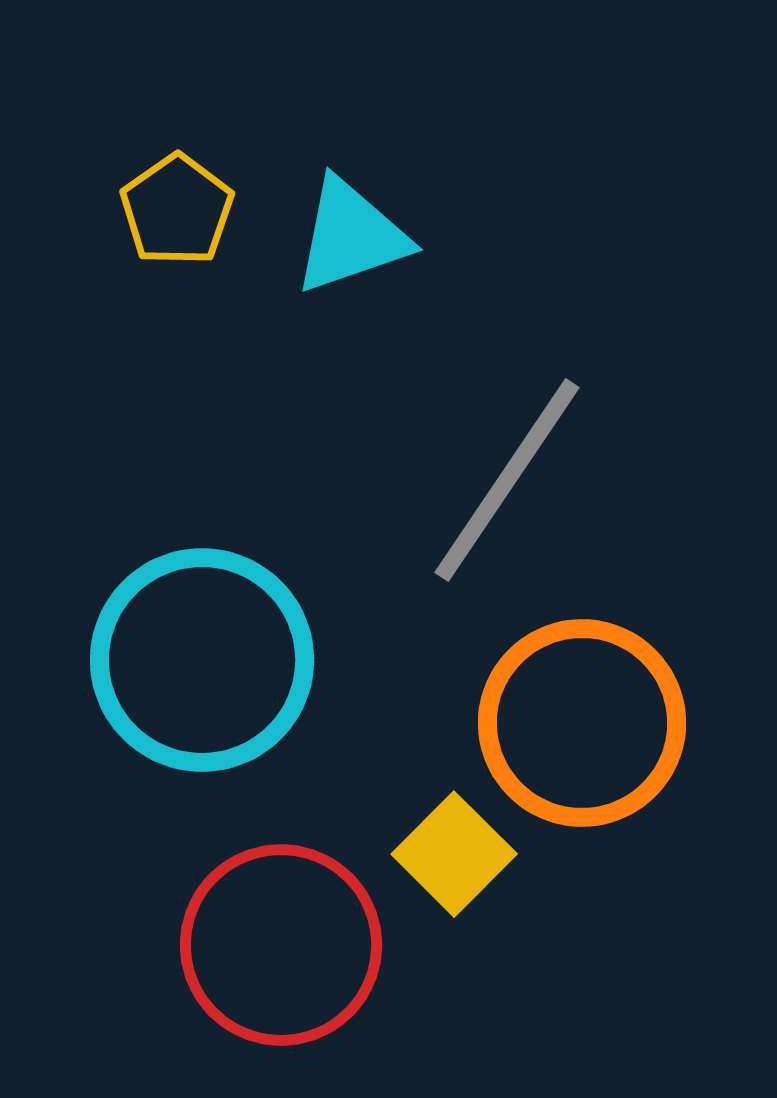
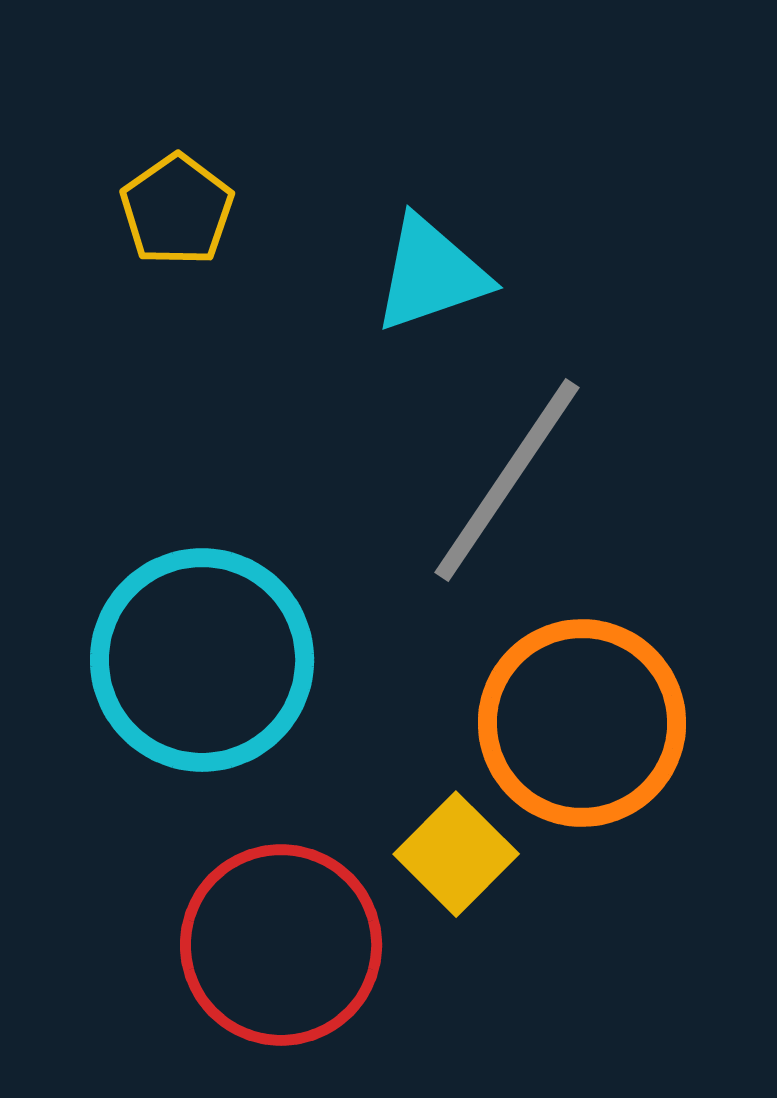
cyan triangle: moved 80 px right, 38 px down
yellow square: moved 2 px right
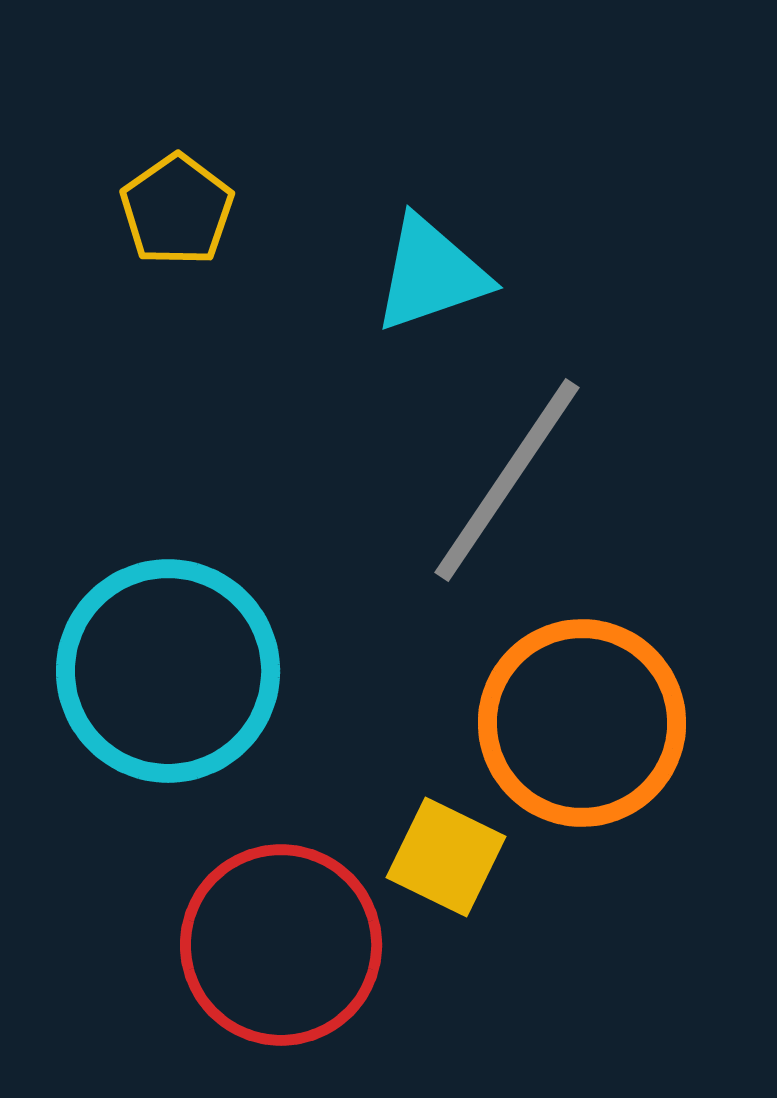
cyan circle: moved 34 px left, 11 px down
yellow square: moved 10 px left, 3 px down; rotated 19 degrees counterclockwise
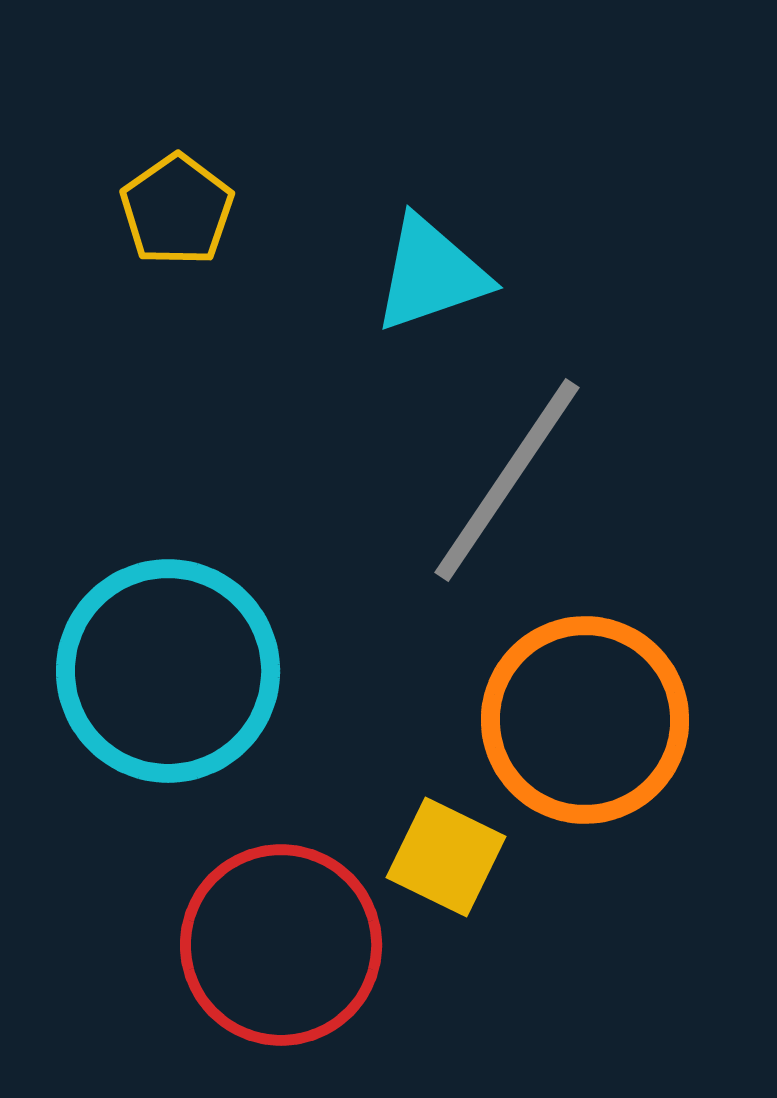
orange circle: moved 3 px right, 3 px up
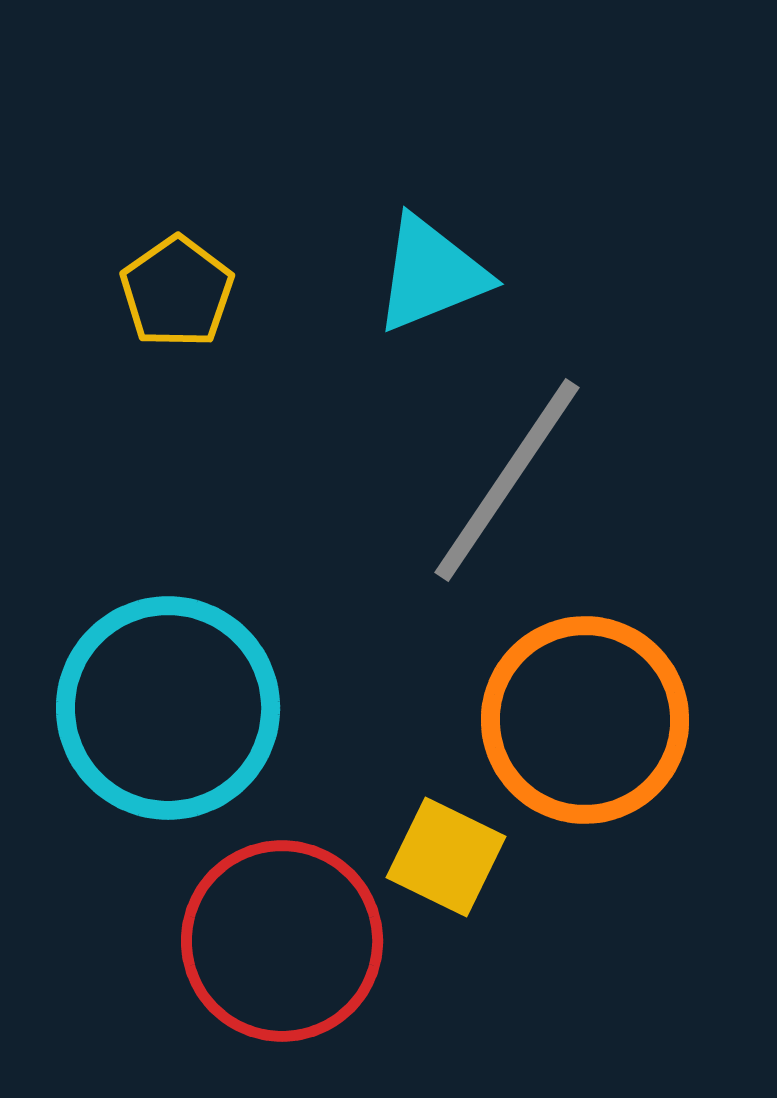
yellow pentagon: moved 82 px down
cyan triangle: rotated 3 degrees counterclockwise
cyan circle: moved 37 px down
red circle: moved 1 px right, 4 px up
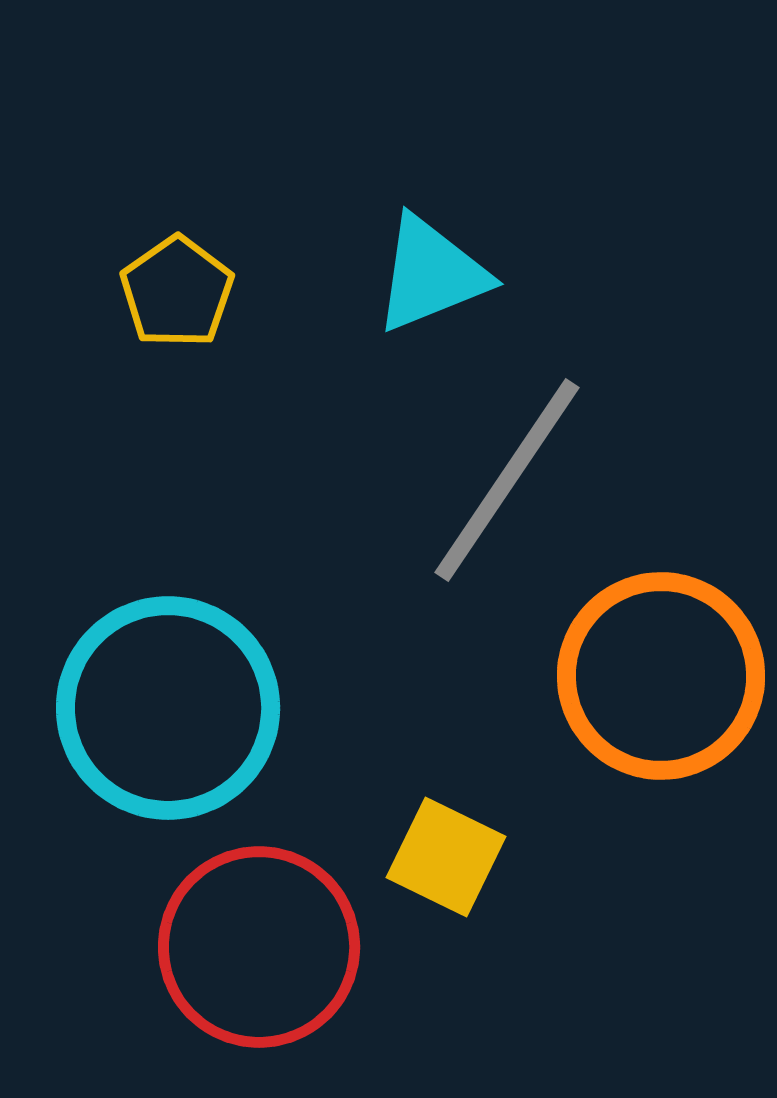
orange circle: moved 76 px right, 44 px up
red circle: moved 23 px left, 6 px down
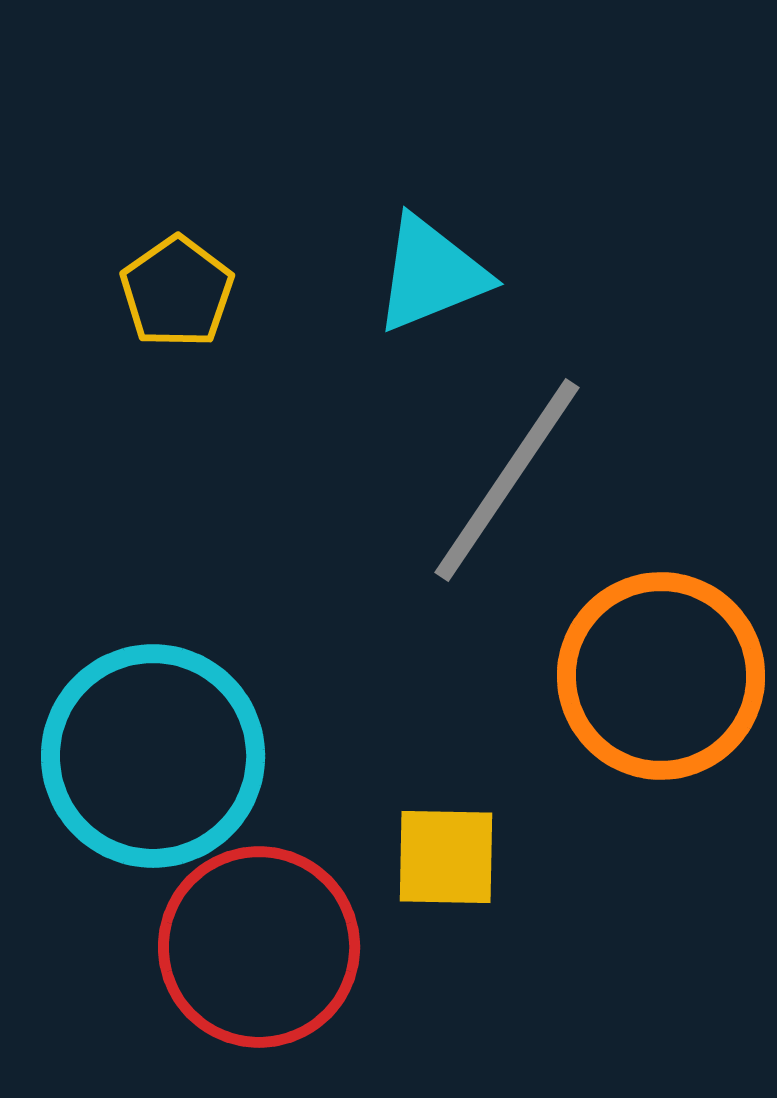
cyan circle: moved 15 px left, 48 px down
yellow square: rotated 25 degrees counterclockwise
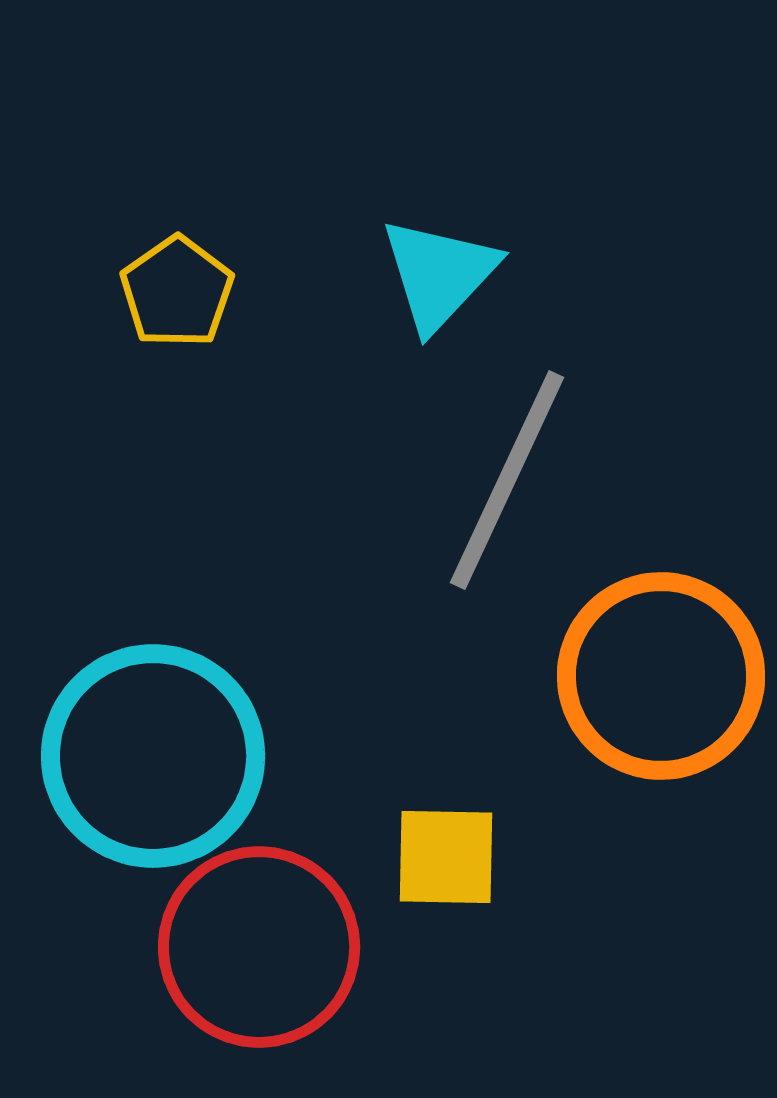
cyan triangle: moved 8 px right; rotated 25 degrees counterclockwise
gray line: rotated 9 degrees counterclockwise
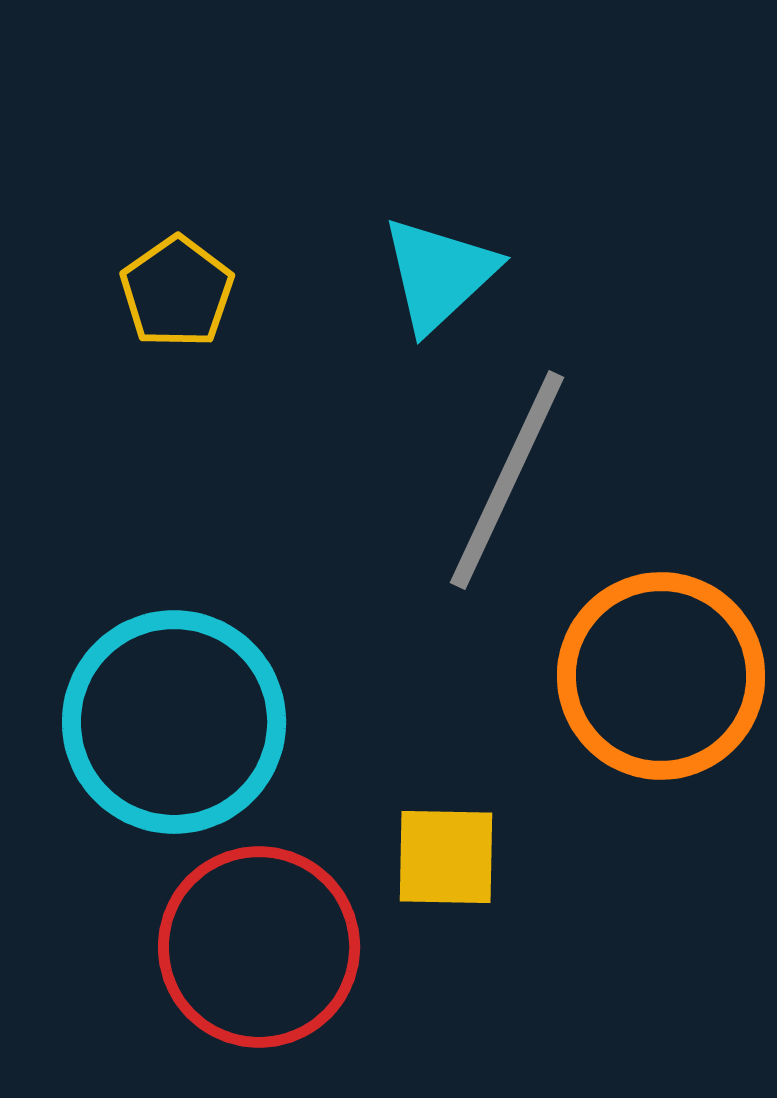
cyan triangle: rotated 4 degrees clockwise
cyan circle: moved 21 px right, 34 px up
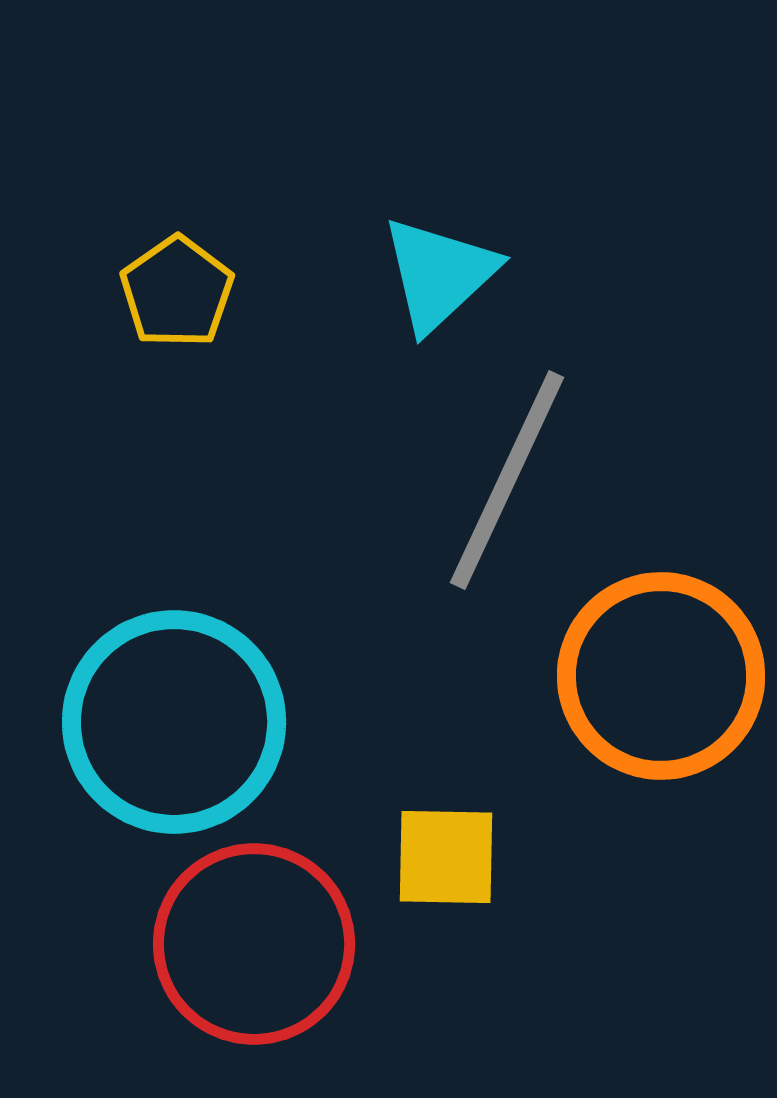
red circle: moved 5 px left, 3 px up
